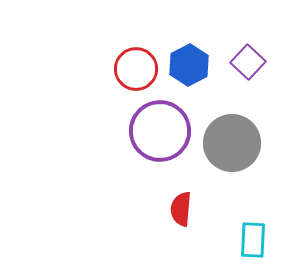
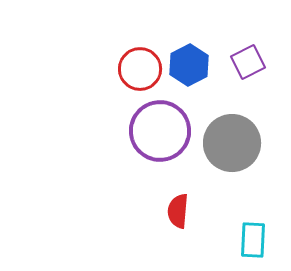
purple square: rotated 20 degrees clockwise
red circle: moved 4 px right
red semicircle: moved 3 px left, 2 px down
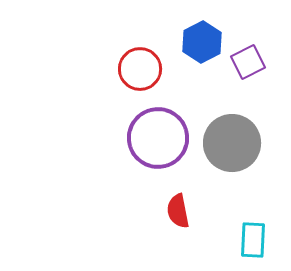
blue hexagon: moved 13 px right, 23 px up
purple circle: moved 2 px left, 7 px down
red semicircle: rotated 16 degrees counterclockwise
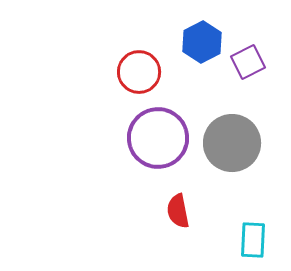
red circle: moved 1 px left, 3 px down
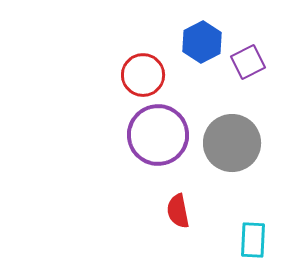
red circle: moved 4 px right, 3 px down
purple circle: moved 3 px up
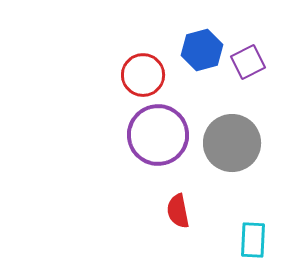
blue hexagon: moved 8 px down; rotated 12 degrees clockwise
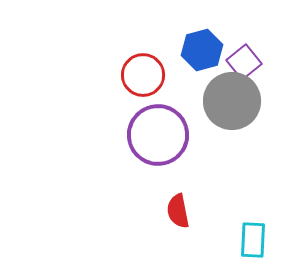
purple square: moved 4 px left; rotated 12 degrees counterclockwise
gray circle: moved 42 px up
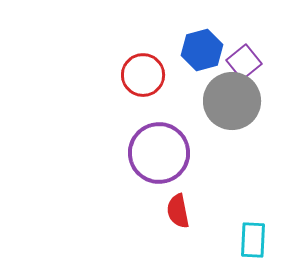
purple circle: moved 1 px right, 18 px down
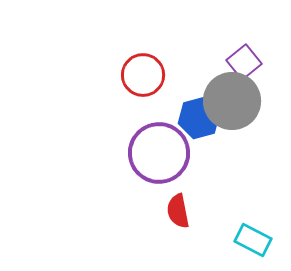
blue hexagon: moved 3 px left, 68 px down
cyan rectangle: rotated 66 degrees counterclockwise
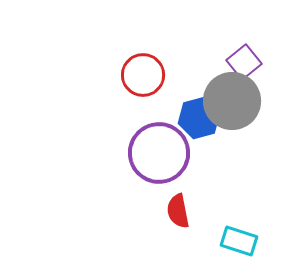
cyan rectangle: moved 14 px left, 1 px down; rotated 9 degrees counterclockwise
